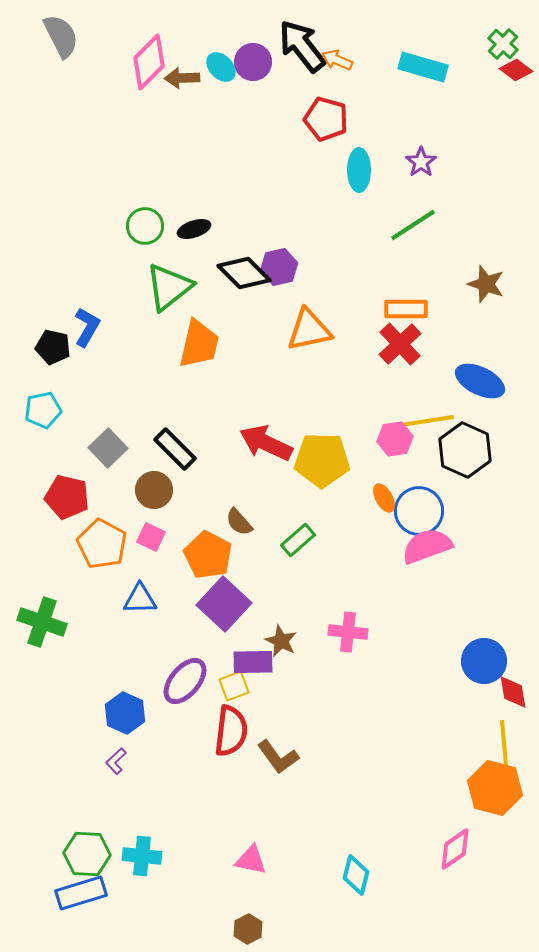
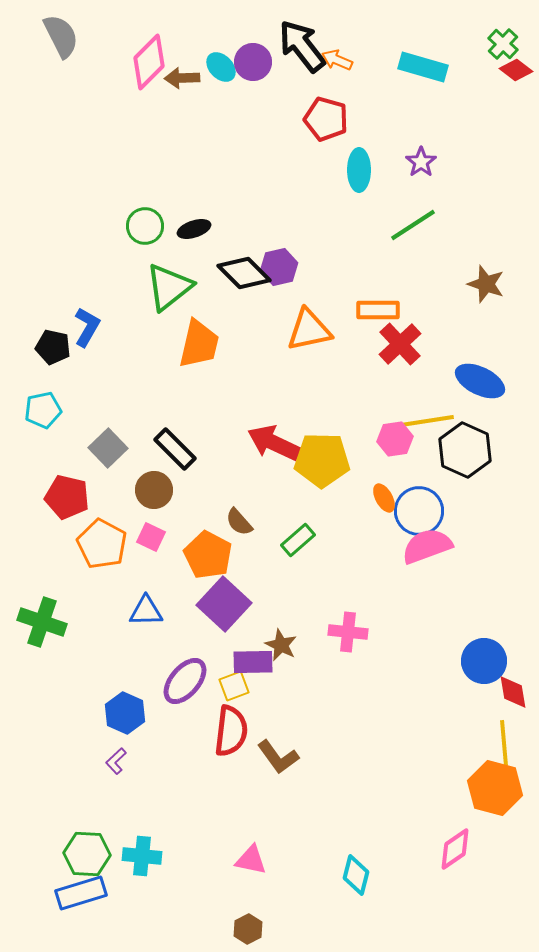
orange rectangle at (406, 309): moved 28 px left, 1 px down
red arrow at (266, 443): moved 8 px right
blue triangle at (140, 599): moved 6 px right, 12 px down
brown star at (281, 641): moved 4 px down
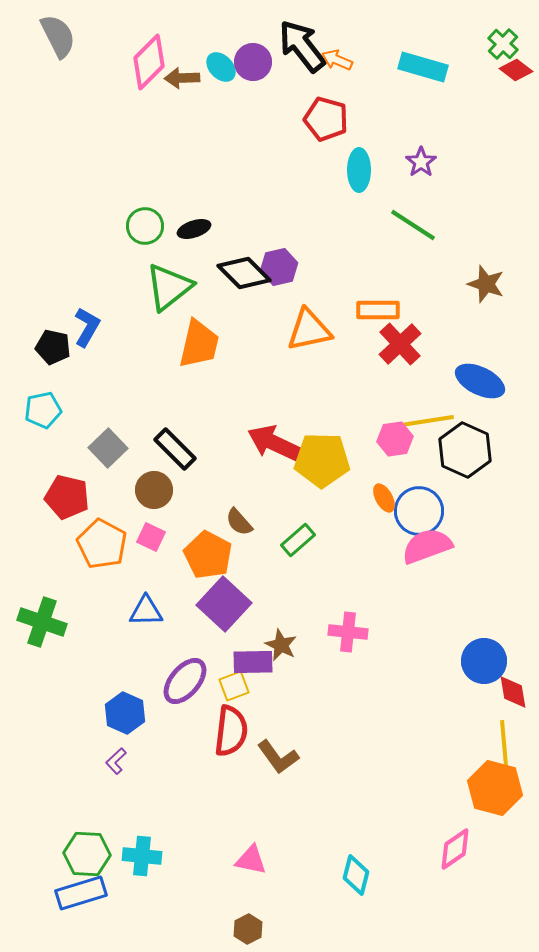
gray semicircle at (61, 36): moved 3 px left
green line at (413, 225): rotated 66 degrees clockwise
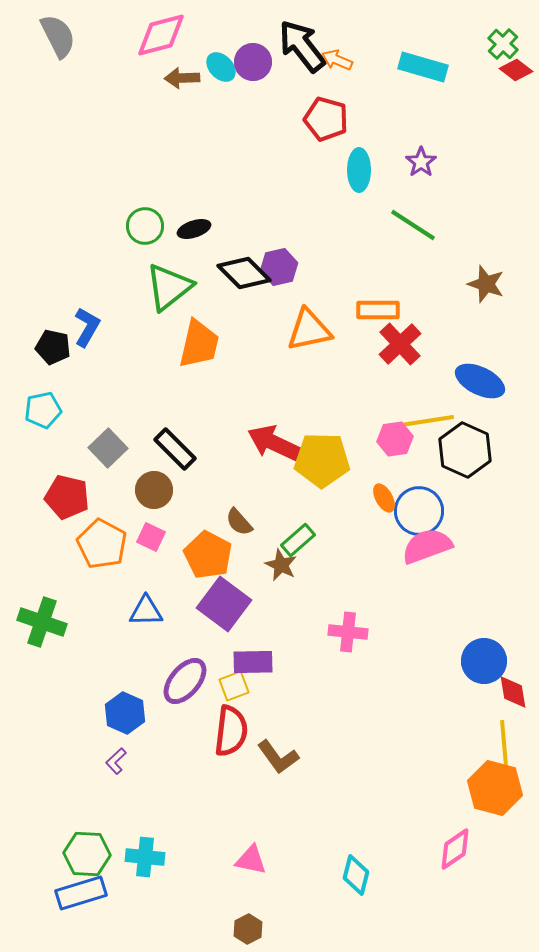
pink diamond at (149, 62): moved 12 px right, 27 px up; rotated 30 degrees clockwise
purple square at (224, 604): rotated 6 degrees counterclockwise
brown star at (281, 645): moved 80 px up
cyan cross at (142, 856): moved 3 px right, 1 px down
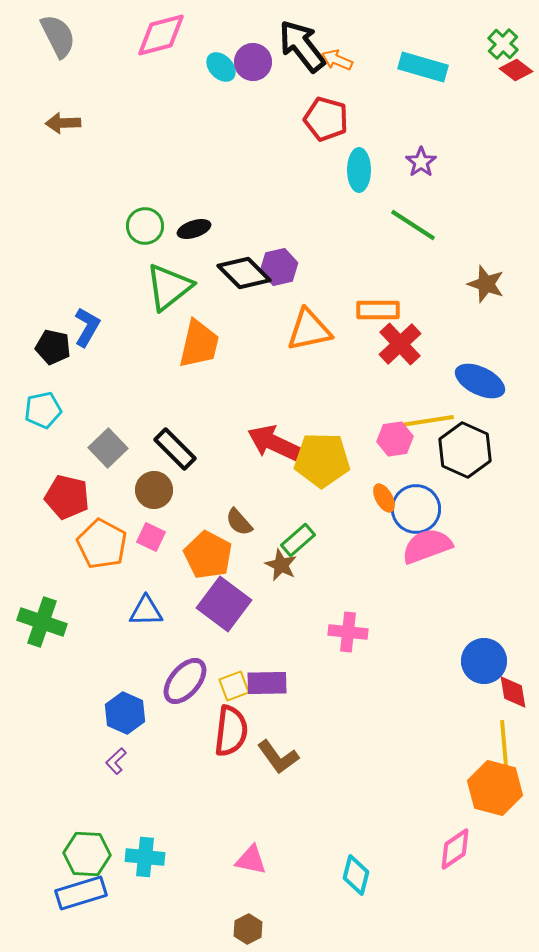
brown arrow at (182, 78): moved 119 px left, 45 px down
blue circle at (419, 511): moved 3 px left, 2 px up
purple rectangle at (253, 662): moved 14 px right, 21 px down
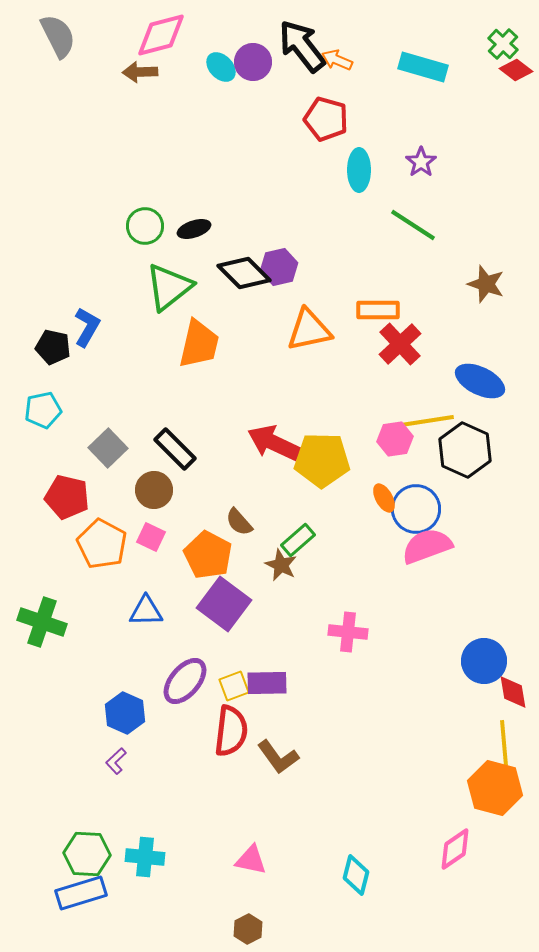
brown arrow at (63, 123): moved 77 px right, 51 px up
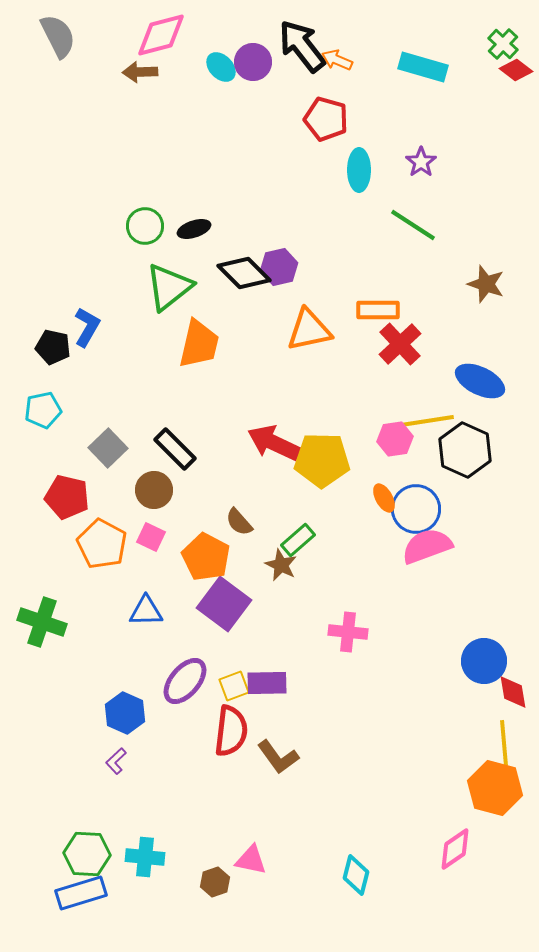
orange pentagon at (208, 555): moved 2 px left, 2 px down
brown hexagon at (248, 929): moved 33 px left, 47 px up; rotated 8 degrees clockwise
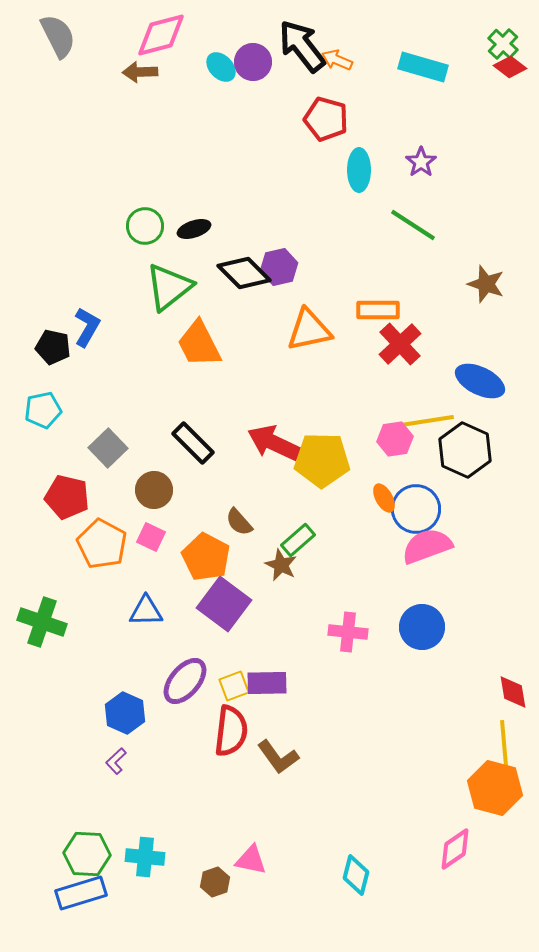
red diamond at (516, 70): moved 6 px left, 3 px up
orange trapezoid at (199, 344): rotated 140 degrees clockwise
black rectangle at (175, 449): moved 18 px right, 6 px up
blue circle at (484, 661): moved 62 px left, 34 px up
